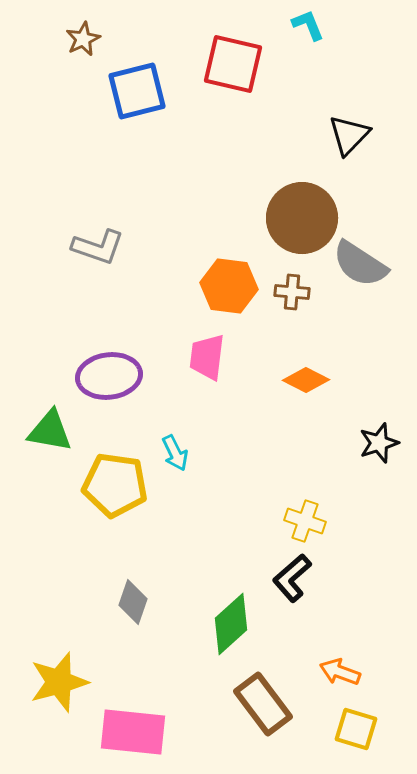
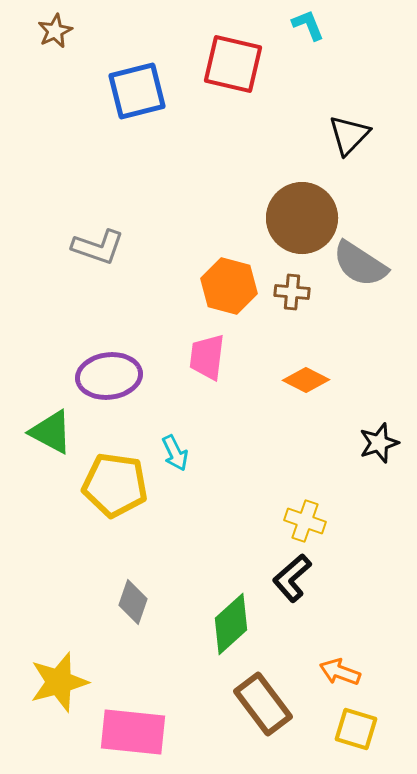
brown star: moved 28 px left, 8 px up
orange hexagon: rotated 8 degrees clockwise
green triangle: moved 1 px right, 1 px down; rotated 18 degrees clockwise
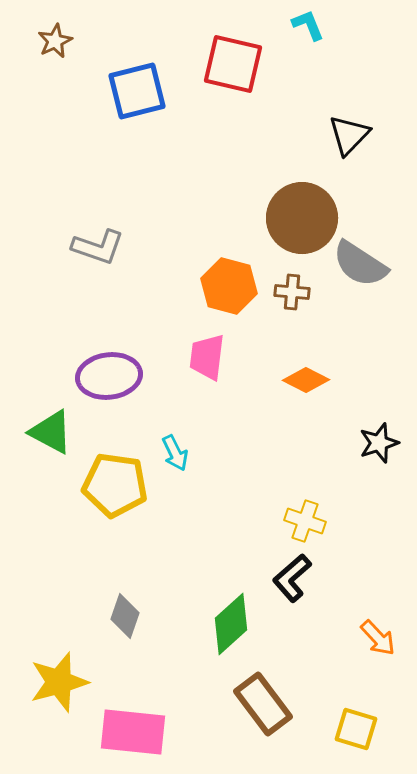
brown star: moved 10 px down
gray diamond: moved 8 px left, 14 px down
orange arrow: moved 38 px right, 34 px up; rotated 153 degrees counterclockwise
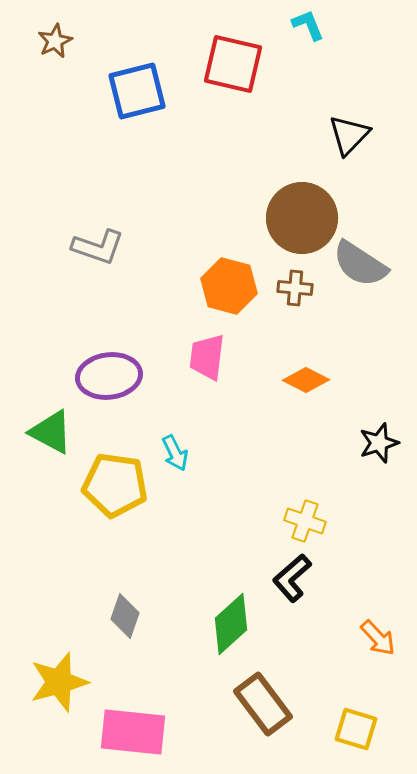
brown cross: moved 3 px right, 4 px up
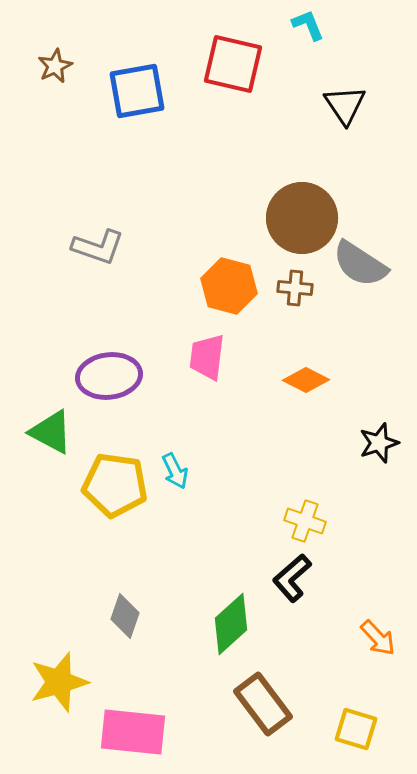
brown star: moved 25 px down
blue square: rotated 4 degrees clockwise
black triangle: moved 4 px left, 30 px up; rotated 18 degrees counterclockwise
cyan arrow: moved 18 px down
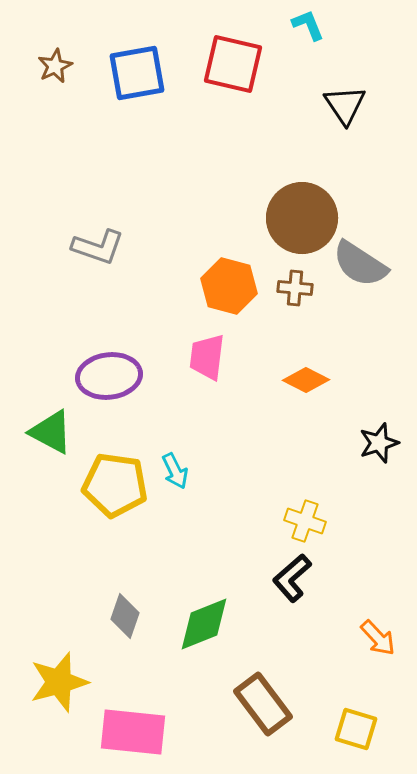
blue square: moved 18 px up
green diamond: moved 27 px left; rotated 20 degrees clockwise
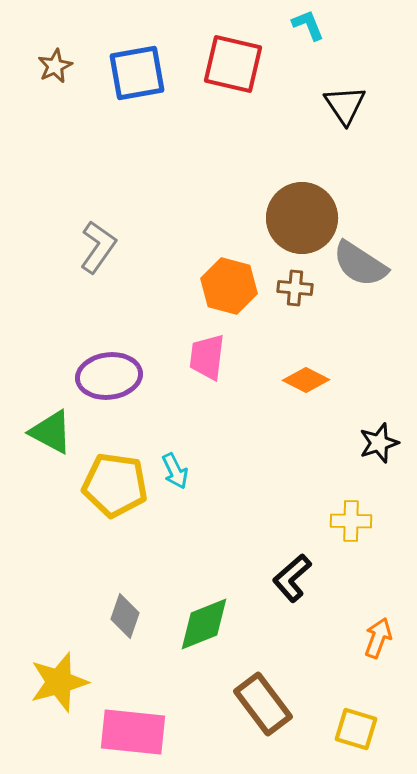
gray L-shape: rotated 74 degrees counterclockwise
yellow cross: moved 46 px right; rotated 18 degrees counterclockwise
orange arrow: rotated 117 degrees counterclockwise
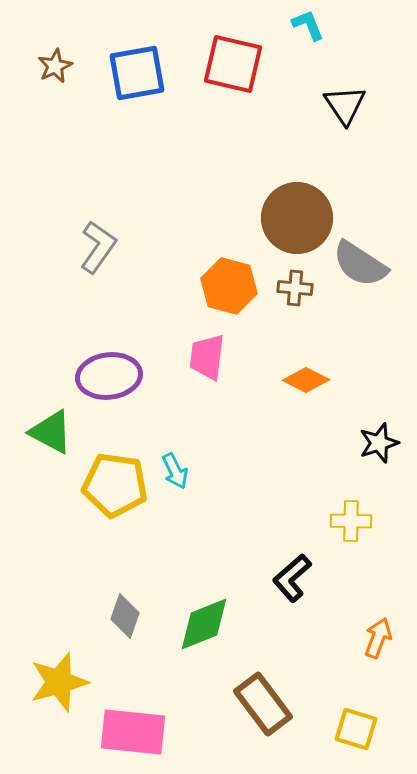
brown circle: moved 5 px left
